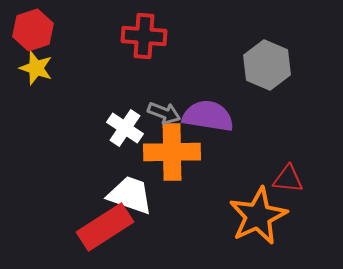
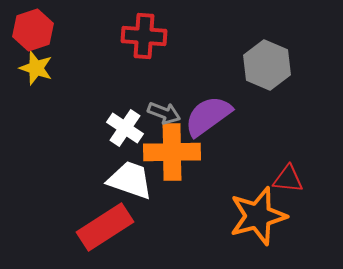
purple semicircle: rotated 45 degrees counterclockwise
white trapezoid: moved 15 px up
orange star: rotated 10 degrees clockwise
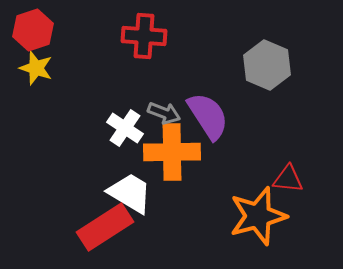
purple semicircle: rotated 93 degrees clockwise
white trapezoid: moved 13 px down; rotated 12 degrees clockwise
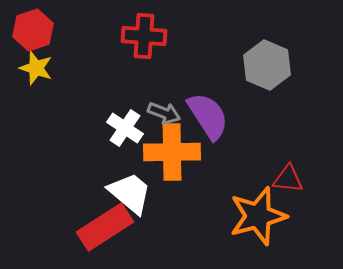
white trapezoid: rotated 9 degrees clockwise
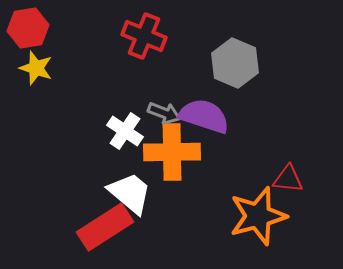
red hexagon: moved 5 px left, 2 px up; rotated 9 degrees clockwise
red cross: rotated 18 degrees clockwise
gray hexagon: moved 32 px left, 2 px up
purple semicircle: moved 4 px left; rotated 39 degrees counterclockwise
white cross: moved 3 px down
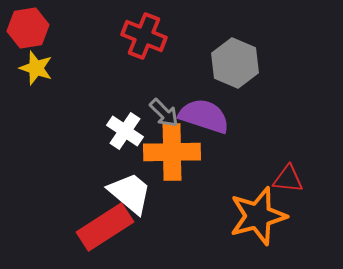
gray arrow: rotated 24 degrees clockwise
